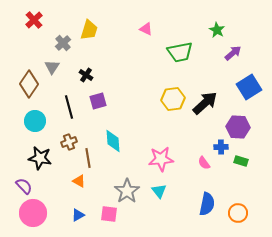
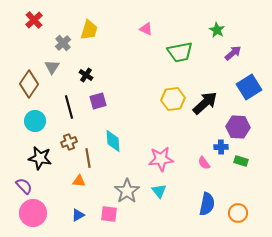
orange triangle: rotated 24 degrees counterclockwise
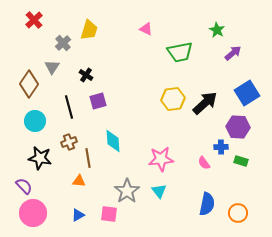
blue square: moved 2 px left, 6 px down
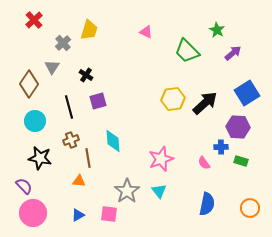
pink triangle: moved 3 px down
green trapezoid: moved 7 px right, 1 px up; rotated 56 degrees clockwise
brown cross: moved 2 px right, 2 px up
pink star: rotated 15 degrees counterclockwise
orange circle: moved 12 px right, 5 px up
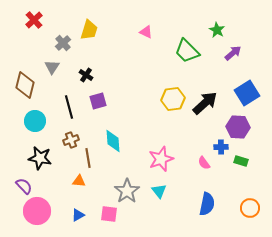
brown diamond: moved 4 px left, 1 px down; rotated 20 degrees counterclockwise
pink circle: moved 4 px right, 2 px up
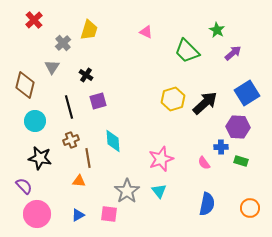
yellow hexagon: rotated 10 degrees counterclockwise
pink circle: moved 3 px down
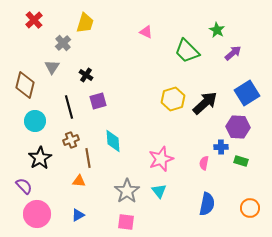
yellow trapezoid: moved 4 px left, 7 px up
black star: rotated 30 degrees clockwise
pink semicircle: rotated 48 degrees clockwise
pink square: moved 17 px right, 8 px down
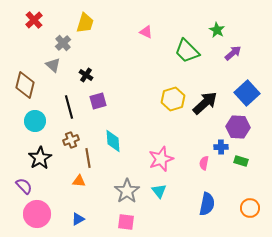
gray triangle: moved 1 px right, 2 px up; rotated 21 degrees counterclockwise
blue square: rotated 10 degrees counterclockwise
blue triangle: moved 4 px down
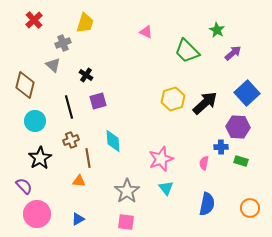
gray cross: rotated 21 degrees clockwise
cyan triangle: moved 7 px right, 3 px up
